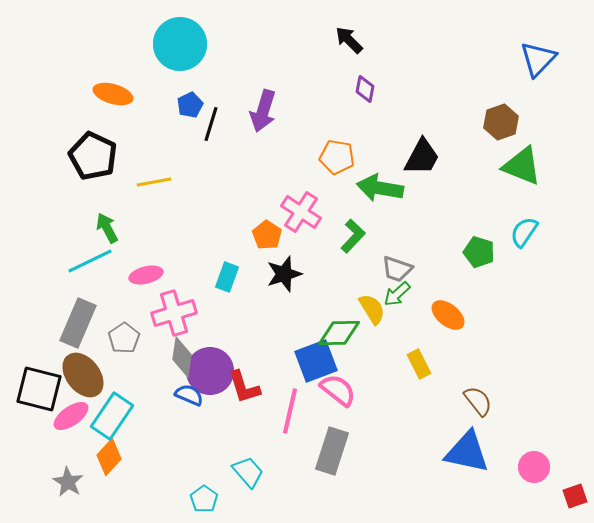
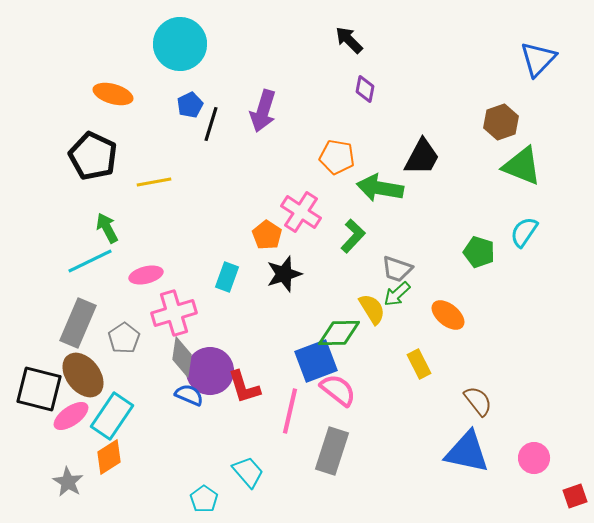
orange diamond at (109, 457): rotated 15 degrees clockwise
pink circle at (534, 467): moved 9 px up
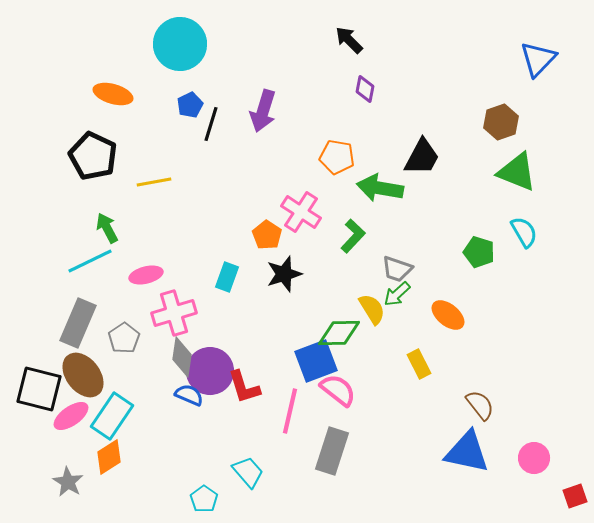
green triangle at (522, 166): moved 5 px left, 6 px down
cyan semicircle at (524, 232): rotated 116 degrees clockwise
brown semicircle at (478, 401): moved 2 px right, 4 px down
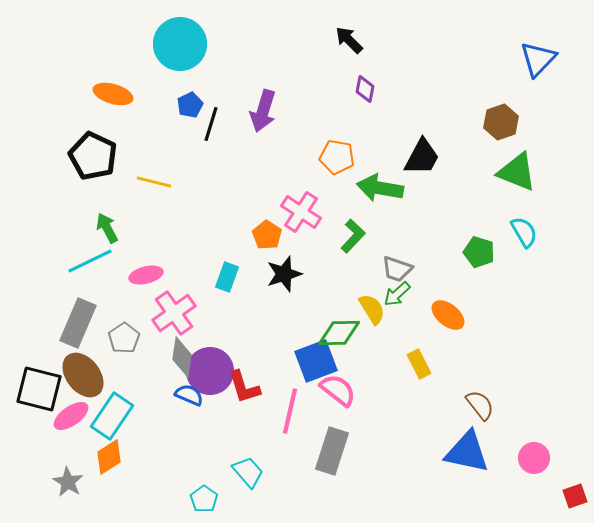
yellow line at (154, 182): rotated 24 degrees clockwise
pink cross at (174, 313): rotated 18 degrees counterclockwise
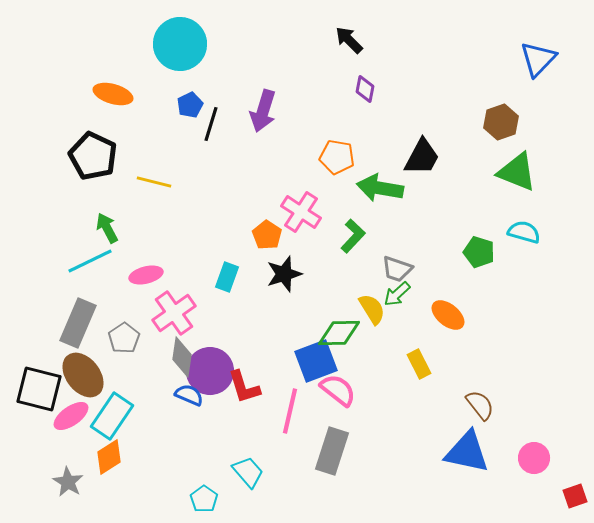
cyan semicircle at (524, 232): rotated 44 degrees counterclockwise
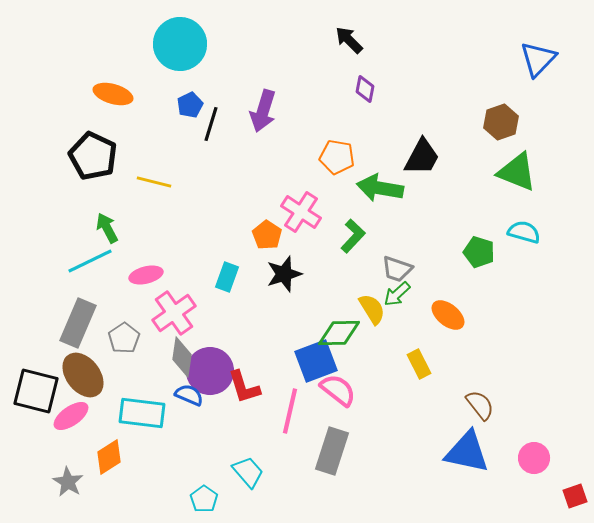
black square at (39, 389): moved 3 px left, 2 px down
cyan rectangle at (112, 416): moved 30 px right, 3 px up; rotated 63 degrees clockwise
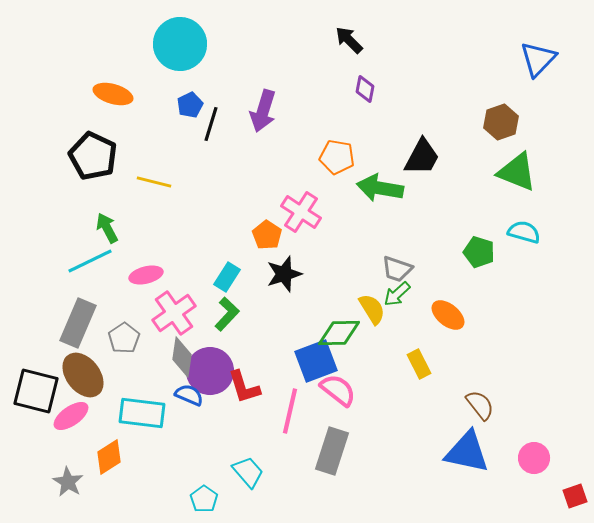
green L-shape at (353, 236): moved 126 px left, 78 px down
cyan rectangle at (227, 277): rotated 12 degrees clockwise
